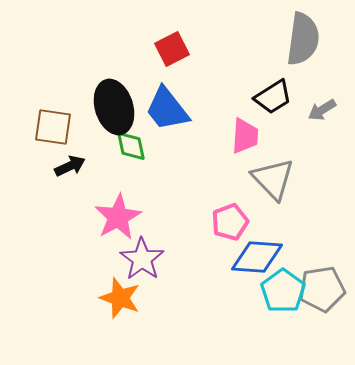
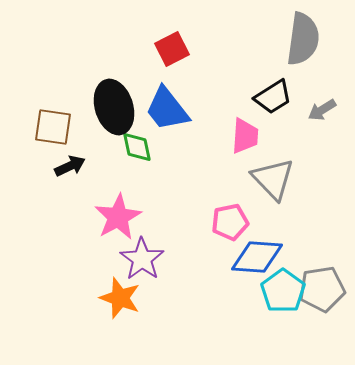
green diamond: moved 6 px right, 1 px down
pink pentagon: rotated 9 degrees clockwise
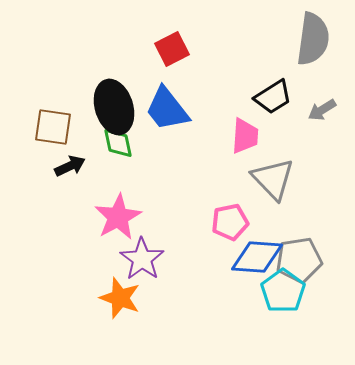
gray semicircle: moved 10 px right
green diamond: moved 19 px left, 4 px up
gray pentagon: moved 23 px left, 29 px up
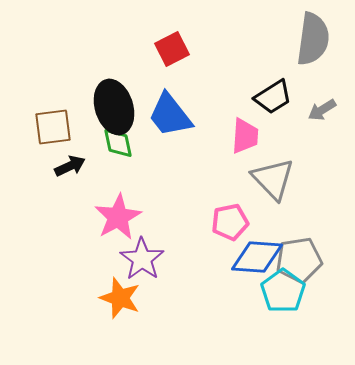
blue trapezoid: moved 3 px right, 6 px down
brown square: rotated 15 degrees counterclockwise
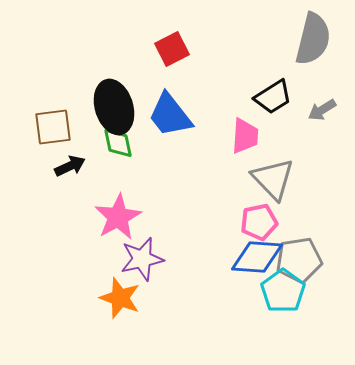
gray semicircle: rotated 6 degrees clockwise
pink pentagon: moved 29 px right
purple star: rotated 24 degrees clockwise
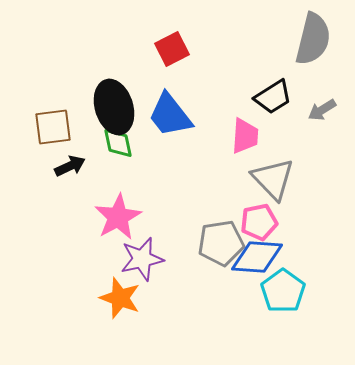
gray pentagon: moved 78 px left, 17 px up
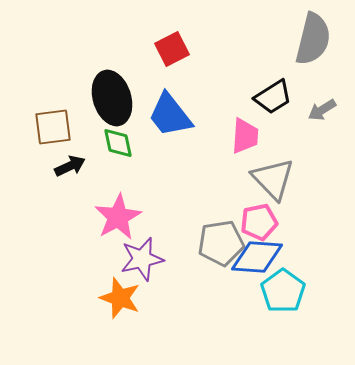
black ellipse: moved 2 px left, 9 px up
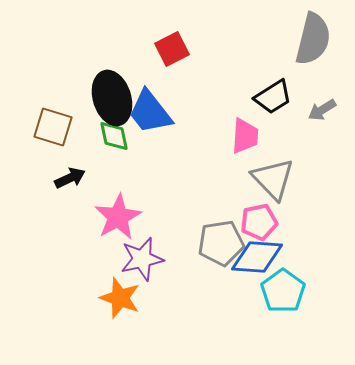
blue trapezoid: moved 20 px left, 3 px up
brown square: rotated 24 degrees clockwise
green diamond: moved 4 px left, 7 px up
black arrow: moved 12 px down
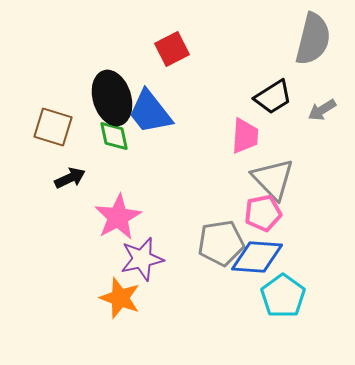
pink pentagon: moved 4 px right, 9 px up
cyan pentagon: moved 5 px down
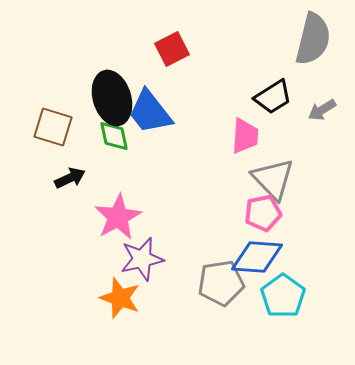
gray pentagon: moved 40 px down
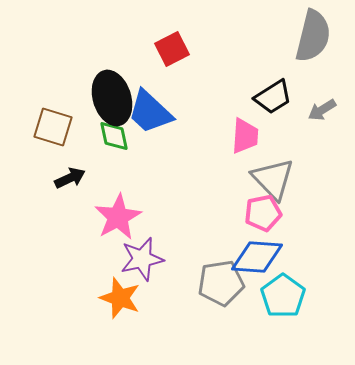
gray semicircle: moved 3 px up
blue trapezoid: rotated 9 degrees counterclockwise
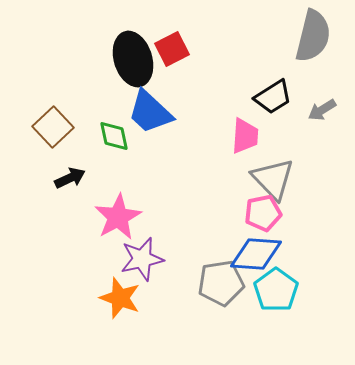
black ellipse: moved 21 px right, 39 px up
brown square: rotated 30 degrees clockwise
blue diamond: moved 1 px left, 3 px up
cyan pentagon: moved 7 px left, 6 px up
